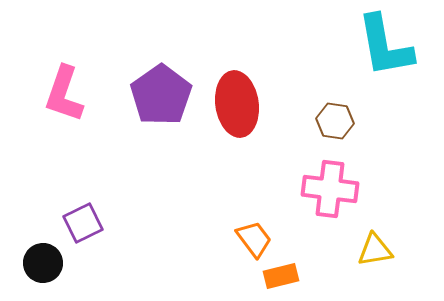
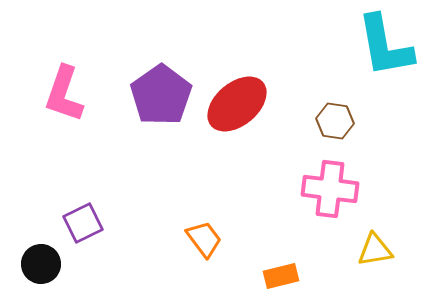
red ellipse: rotated 58 degrees clockwise
orange trapezoid: moved 50 px left
black circle: moved 2 px left, 1 px down
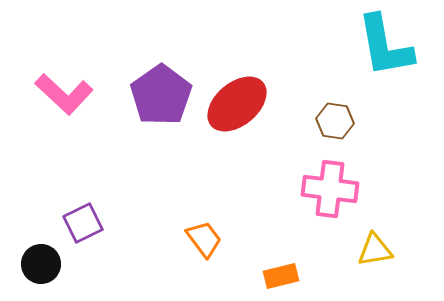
pink L-shape: rotated 66 degrees counterclockwise
